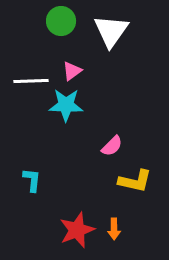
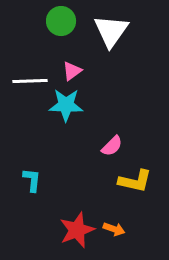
white line: moved 1 px left
orange arrow: rotated 70 degrees counterclockwise
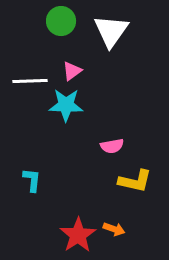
pink semicircle: rotated 35 degrees clockwise
red star: moved 1 px right, 5 px down; rotated 12 degrees counterclockwise
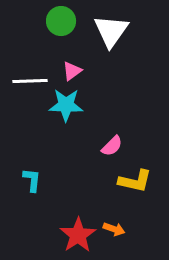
pink semicircle: rotated 35 degrees counterclockwise
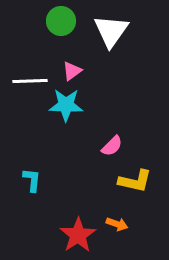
orange arrow: moved 3 px right, 5 px up
